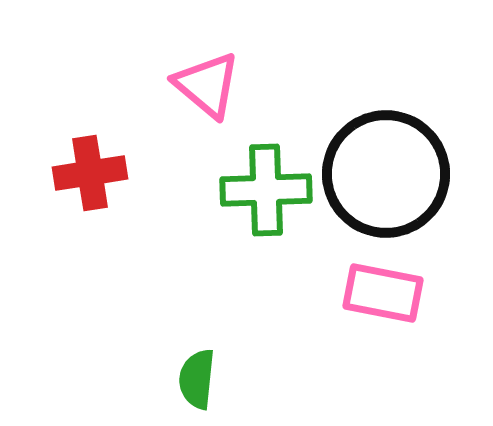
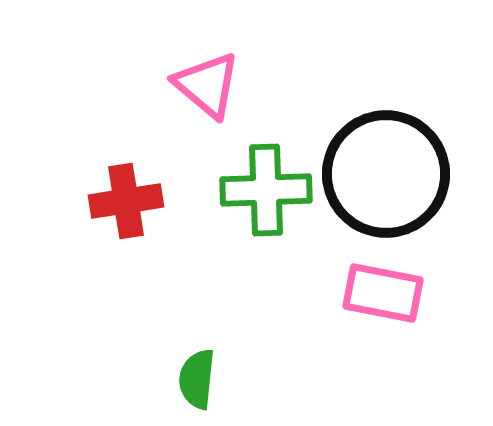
red cross: moved 36 px right, 28 px down
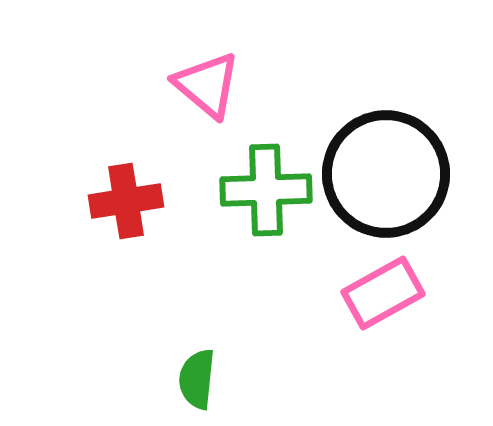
pink rectangle: rotated 40 degrees counterclockwise
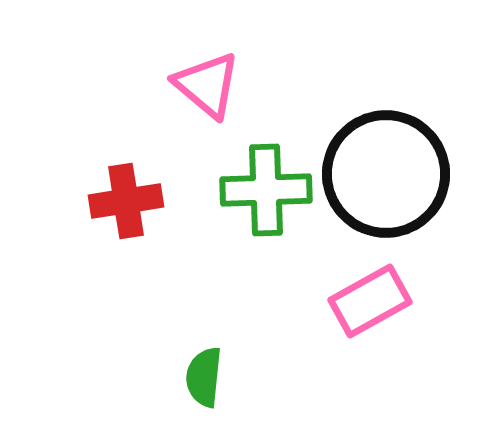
pink rectangle: moved 13 px left, 8 px down
green semicircle: moved 7 px right, 2 px up
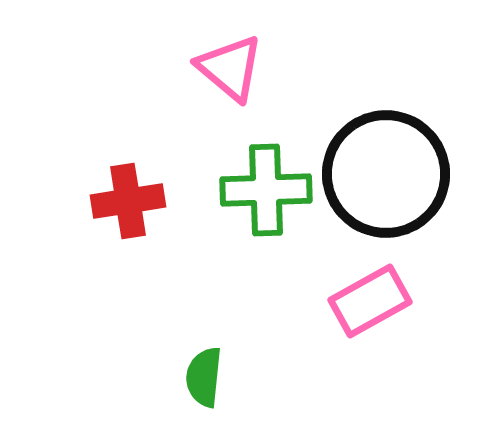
pink triangle: moved 23 px right, 17 px up
red cross: moved 2 px right
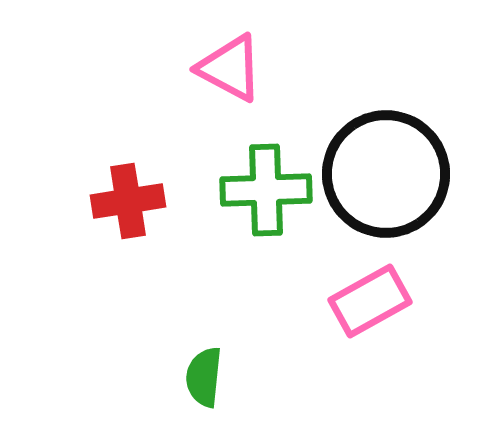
pink triangle: rotated 12 degrees counterclockwise
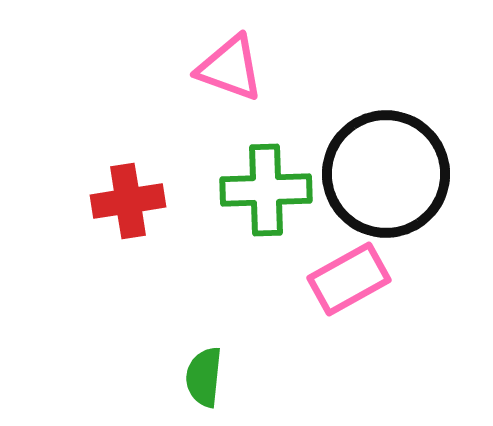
pink triangle: rotated 8 degrees counterclockwise
pink rectangle: moved 21 px left, 22 px up
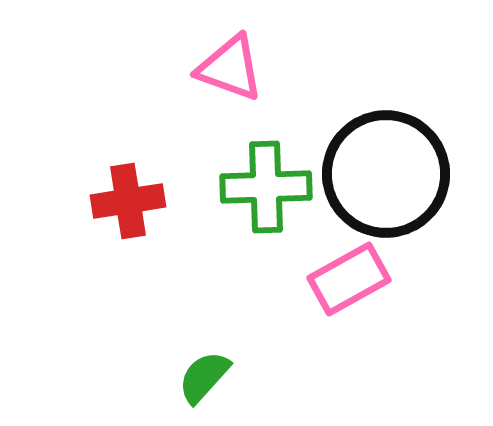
green cross: moved 3 px up
green semicircle: rotated 36 degrees clockwise
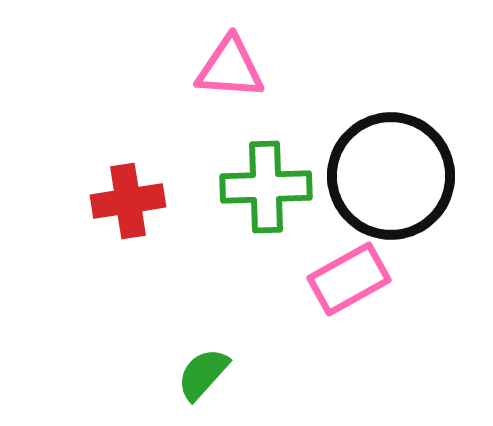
pink triangle: rotated 16 degrees counterclockwise
black circle: moved 5 px right, 2 px down
green semicircle: moved 1 px left, 3 px up
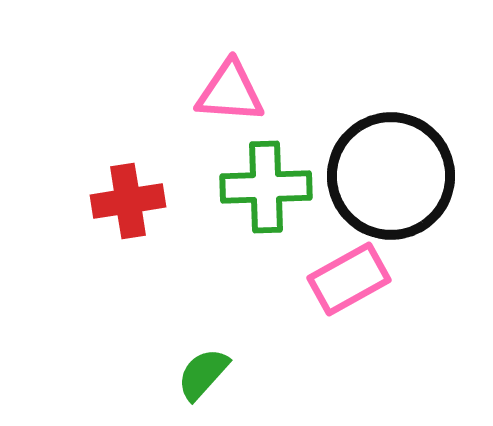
pink triangle: moved 24 px down
